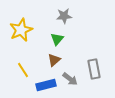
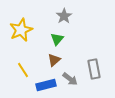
gray star: rotated 28 degrees counterclockwise
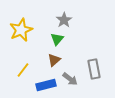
gray star: moved 4 px down
yellow line: rotated 70 degrees clockwise
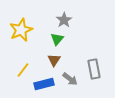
brown triangle: rotated 16 degrees counterclockwise
blue rectangle: moved 2 px left, 1 px up
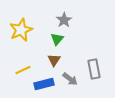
yellow line: rotated 28 degrees clockwise
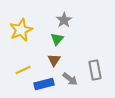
gray rectangle: moved 1 px right, 1 px down
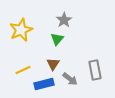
brown triangle: moved 1 px left, 4 px down
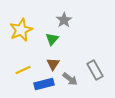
green triangle: moved 5 px left
gray rectangle: rotated 18 degrees counterclockwise
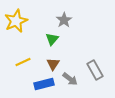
yellow star: moved 5 px left, 9 px up
yellow line: moved 8 px up
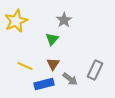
yellow line: moved 2 px right, 4 px down; rotated 49 degrees clockwise
gray rectangle: rotated 54 degrees clockwise
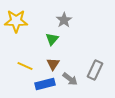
yellow star: rotated 25 degrees clockwise
blue rectangle: moved 1 px right
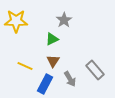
green triangle: rotated 24 degrees clockwise
brown triangle: moved 3 px up
gray rectangle: rotated 66 degrees counterclockwise
gray arrow: rotated 21 degrees clockwise
blue rectangle: rotated 48 degrees counterclockwise
